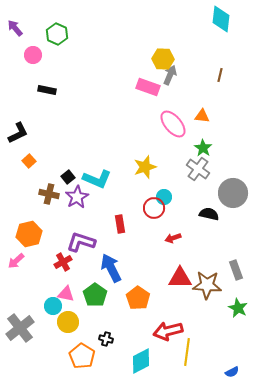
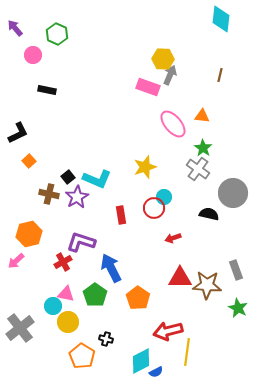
red rectangle at (120, 224): moved 1 px right, 9 px up
blue semicircle at (232, 372): moved 76 px left
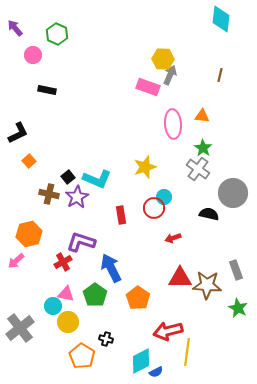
pink ellipse at (173, 124): rotated 36 degrees clockwise
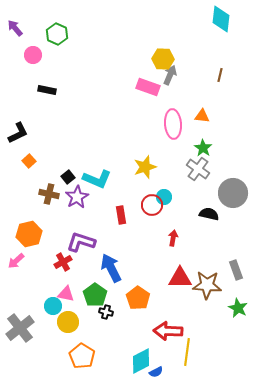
red circle at (154, 208): moved 2 px left, 3 px up
red arrow at (173, 238): rotated 119 degrees clockwise
red arrow at (168, 331): rotated 16 degrees clockwise
black cross at (106, 339): moved 27 px up
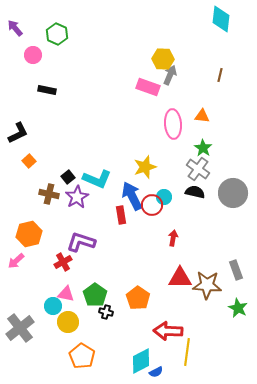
black semicircle at (209, 214): moved 14 px left, 22 px up
blue arrow at (111, 268): moved 21 px right, 72 px up
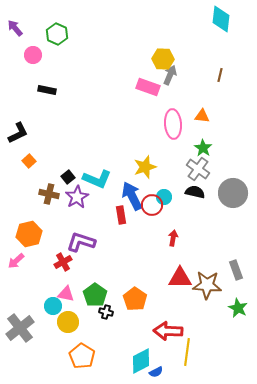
orange pentagon at (138, 298): moved 3 px left, 1 px down
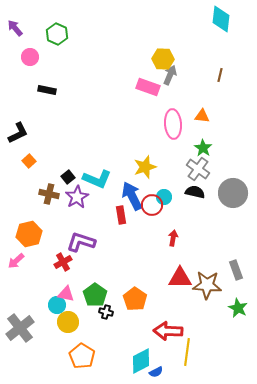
pink circle at (33, 55): moved 3 px left, 2 px down
cyan circle at (53, 306): moved 4 px right, 1 px up
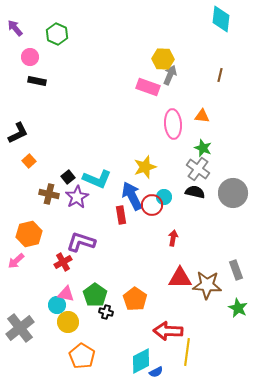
black rectangle at (47, 90): moved 10 px left, 9 px up
green star at (203, 148): rotated 12 degrees counterclockwise
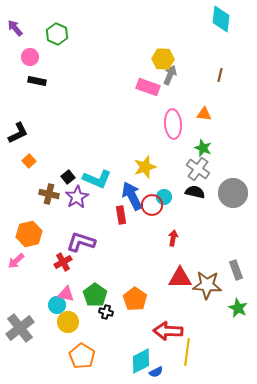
orange triangle at (202, 116): moved 2 px right, 2 px up
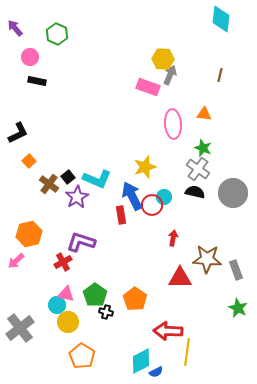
brown cross at (49, 194): moved 10 px up; rotated 24 degrees clockwise
brown star at (207, 285): moved 26 px up
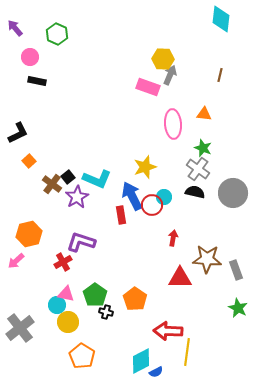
brown cross at (49, 184): moved 3 px right
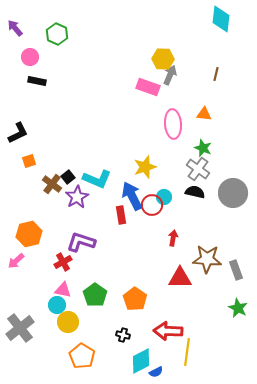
brown line at (220, 75): moved 4 px left, 1 px up
orange square at (29, 161): rotated 24 degrees clockwise
pink triangle at (66, 294): moved 3 px left, 4 px up
black cross at (106, 312): moved 17 px right, 23 px down
